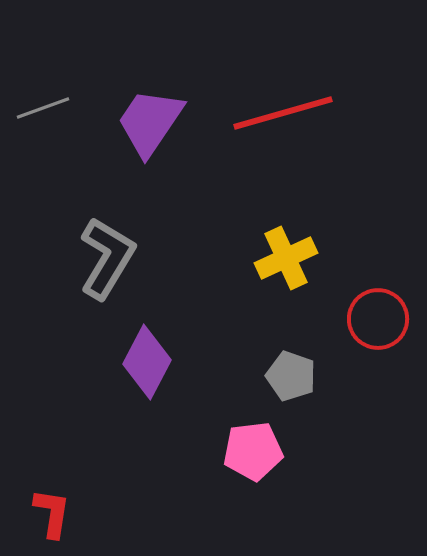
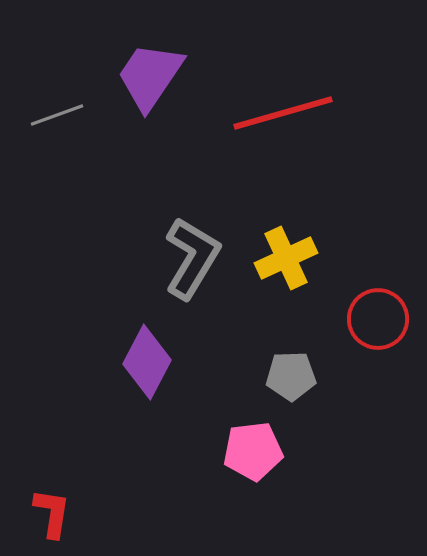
gray line: moved 14 px right, 7 px down
purple trapezoid: moved 46 px up
gray L-shape: moved 85 px right
gray pentagon: rotated 21 degrees counterclockwise
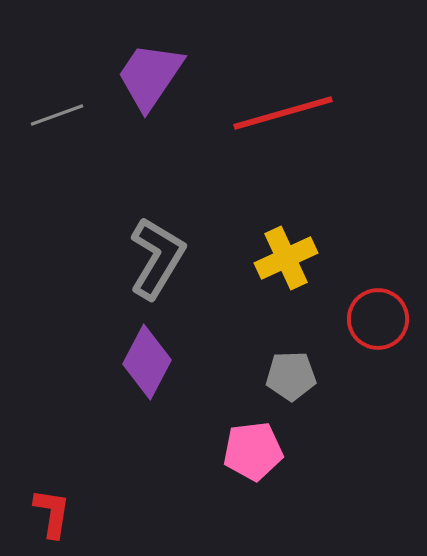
gray L-shape: moved 35 px left
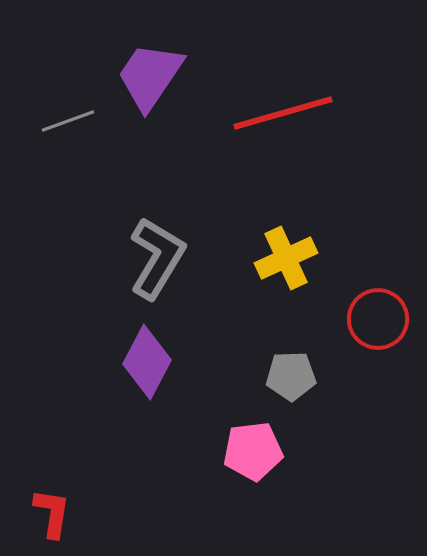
gray line: moved 11 px right, 6 px down
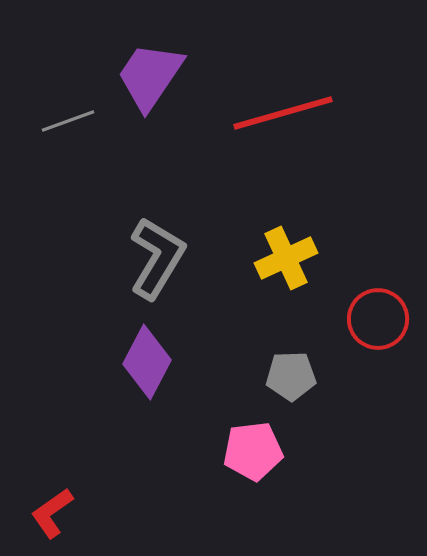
red L-shape: rotated 134 degrees counterclockwise
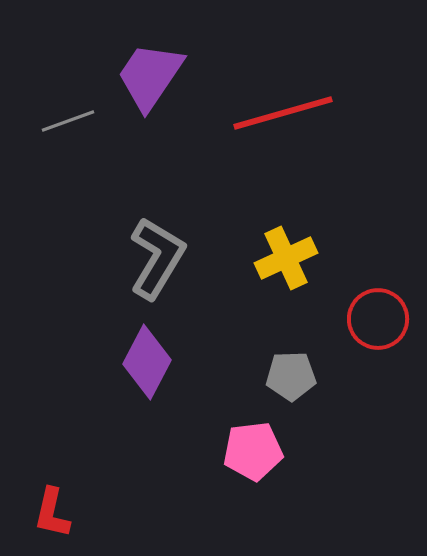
red L-shape: rotated 42 degrees counterclockwise
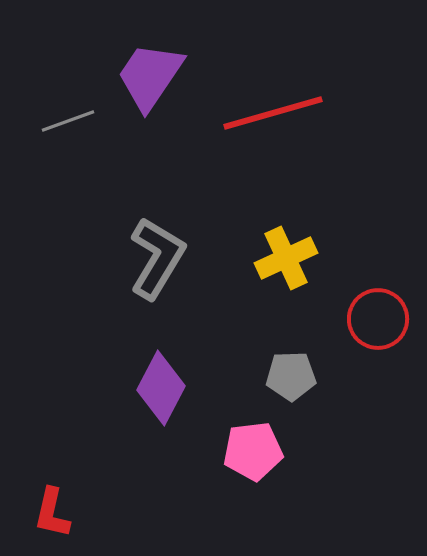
red line: moved 10 px left
purple diamond: moved 14 px right, 26 px down
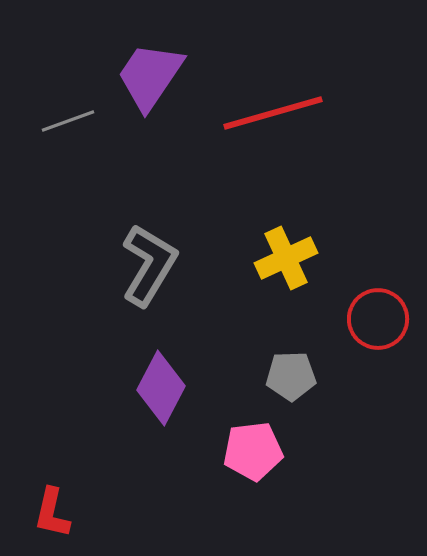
gray L-shape: moved 8 px left, 7 px down
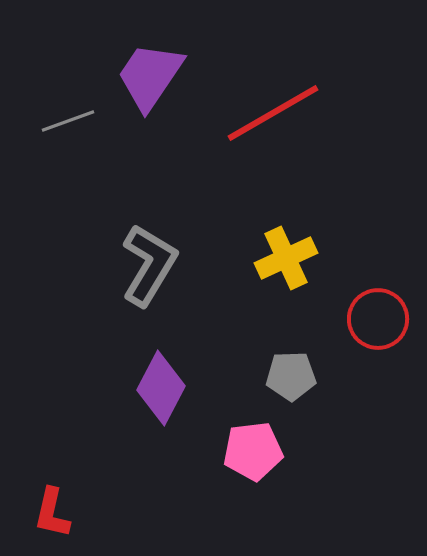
red line: rotated 14 degrees counterclockwise
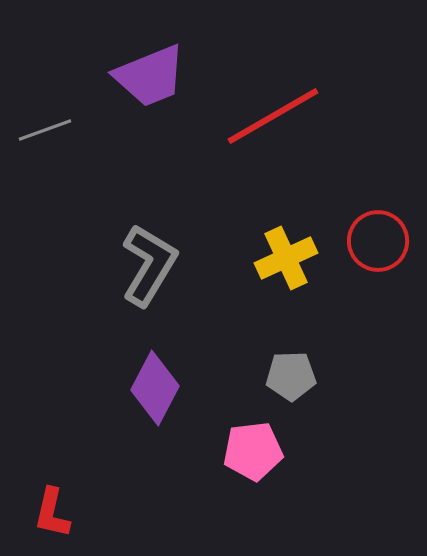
purple trapezoid: rotated 146 degrees counterclockwise
red line: moved 3 px down
gray line: moved 23 px left, 9 px down
red circle: moved 78 px up
purple diamond: moved 6 px left
